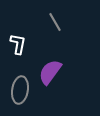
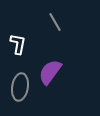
gray ellipse: moved 3 px up
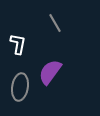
gray line: moved 1 px down
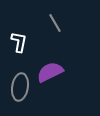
white L-shape: moved 1 px right, 2 px up
purple semicircle: rotated 28 degrees clockwise
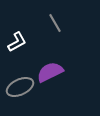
white L-shape: moved 2 px left; rotated 50 degrees clockwise
gray ellipse: rotated 56 degrees clockwise
